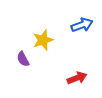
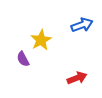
yellow star: moved 2 px left; rotated 10 degrees counterclockwise
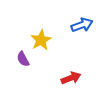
red arrow: moved 6 px left
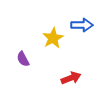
blue arrow: rotated 20 degrees clockwise
yellow star: moved 12 px right, 2 px up
